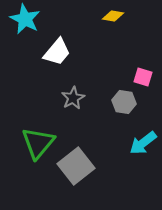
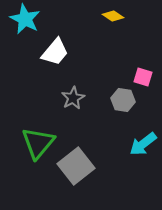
yellow diamond: rotated 25 degrees clockwise
white trapezoid: moved 2 px left
gray hexagon: moved 1 px left, 2 px up
cyan arrow: moved 1 px down
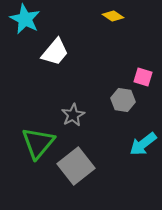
gray star: moved 17 px down
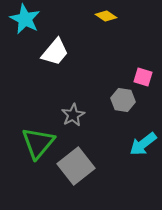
yellow diamond: moved 7 px left
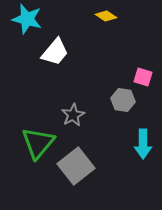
cyan star: moved 2 px right; rotated 12 degrees counterclockwise
cyan arrow: rotated 52 degrees counterclockwise
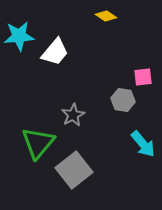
cyan star: moved 8 px left, 17 px down; rotated 20 degrees counterclockwise
pink square: rotated 24 degrees counterclockwise
cyan arrow: rotated 40 degrees counterclockwise
gray square: moved 2 px left, 4 px down
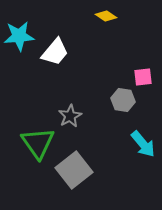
gray star: moved 3 px left, 1 px down
green triangle: rotated 15 degrees counterclockwise
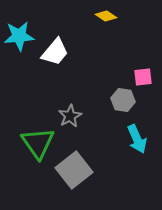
cyan arrow: moved 6 px left, 5 px up; rotated 16 degrees clockwise
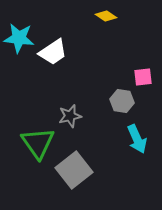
cyan star: moved 2 px down; rotated 12 degrees clockwise
white trapezoid: moved 2 px left; rotated 16 degrees clockwise
gray hexagon: moved 1 px left, 1 px down
gray star: rotated 15 degrees clockwise
